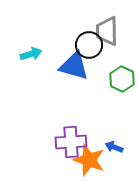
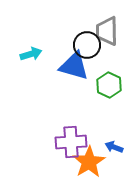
black circle: moved 2 px left
green hexagon: moved 13 px left, 6 px down
orange star: moved 2 px down; rotated 20 degrees clockwise
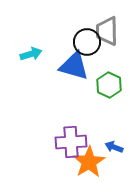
black circle: moved 3 px up
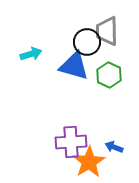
green hexagon: moved 10 px up
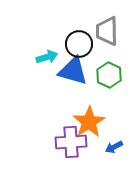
black circle: moved 8 px left, 2 px down
cyan arrow: moved 16 px right, 3 px down
blue triangle: moved 1 px left, 5 px down
blue arrow: rotated 48 degrees counterclockwise
orange star: moved 40 px up
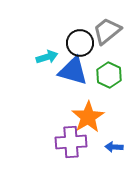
gray trapezoid: rotated 52 degrees clockwise
black circle: moved 1 px right, 1 px up
orange star: moved 1 px left, 5 px up
blue arrow: rotated 30 degrees clockwise
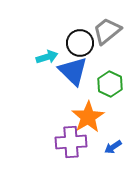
blue triangle: rotated 28 degrees clockwise
green hexagon: moved 1 px right, 9 px down
blue arrow: moved 1 px left; rotated 36 degrees counterclockwise
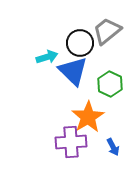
blue arrow: rotated 84 degrees counterclockwise
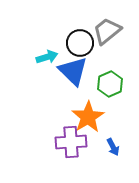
green hexagon: rotated 10 degrees clockwise
